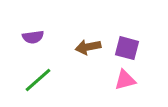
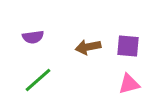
purple square: moved 1 px right, 2 px up; rotated 10 degrees counterclockwise
pink triangle: moved 4 px right, 4 px down
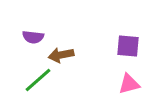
purple semicircle: rotated 15 degrees clockwise
brown arrow: moved 27 px left, 8 px down
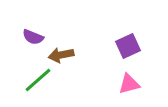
purple semicircle: rotated 15 degrees clockwise
purple square: rotated 30 degrees counterclockwise
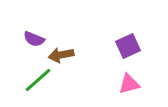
purple semicircle: moved 1 px right, 2 px down
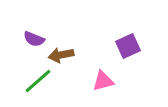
green line: moved 1 px down
pink triangle: moved 26 px left, 3 px up
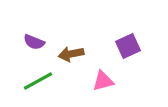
purple semicircle: moved 3 px down
brown arrow: moved 10 px right, 1 px up
green line: rotated 12 degrees clockwise
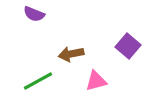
purple semicircle: moved 28 px up
purple square: rotated 25 degrees counterclockwise
pink triangle: moved 7 px left
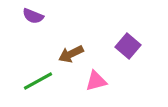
purple semicircle: moved 1 px left, 2 px down
brown arrow: rotated 15 degrees counterclockwise
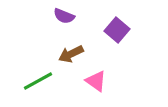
purple semicircle: moved 31 px right
purple square: moved 11 px left, 16 px up
pink triangle: rotated 50 degrees clockwise
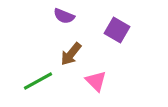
purple square: rotated 10 degrees counterclockwise
brown arrow: rotated 25 degrees counterclockwise
pink triangle: rotated 10 degrees clockwise
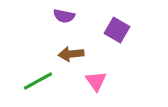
purple semicircle: rotated 10 degrees counterclockwise
brown arrow: rotated 45 degrees clockwise
pink triangle: rotated 10 degrees clockwise
